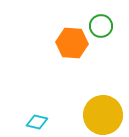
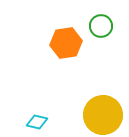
orange hexagon: moved 6 px left; rotated 12 degrees counterclockwise
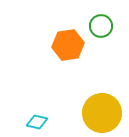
orange hexagon: moved 2 px right, 2 px down
yellow circle: moved 1 px left, 2 px up
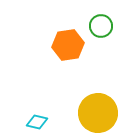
yellow circle: moved 4 px left
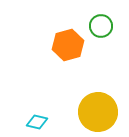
orange hexagon: rotated 8 degrees counterclockwise
yellow circle: moved 1 px up
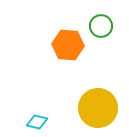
orange hexagon: rotated 20 degrees clockwise
yellow circle: moved 4 px up
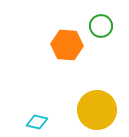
orange hexagon: moved 1 px left
yellow circle: moved 1 px left, 2 px down
